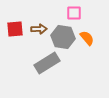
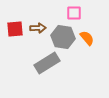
brown arrow: moved 1 px left, 1 px up
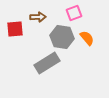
pink square: rotated 21 degrees counterclockwise
brown arrow: moved 11 px up
gray hexagon: moved 1 px left
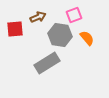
pink square: moved 2 px down
brown arrow: rotated 21 degrees counterclockwise
gray hexagon: moved 2 px left, 2 px up
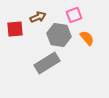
gray hexagon: moved 1 px left
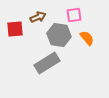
pink square: rotated 14 degrees clockwise
